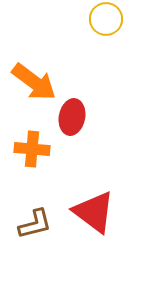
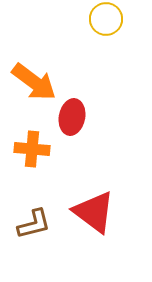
brown L-shape: moved 1 px left
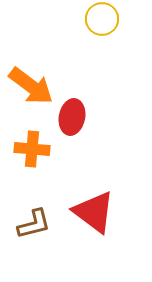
yellow circle: moved 4 px left
orange arrow: moved 3 px left, 4 px down
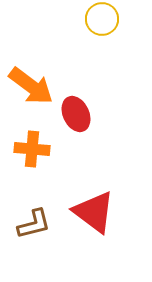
red ellipse: moved 4 px right, 3 px up; rotated 36 degrees counterclockwise
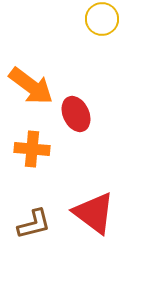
red triangle: moved 1 px down
